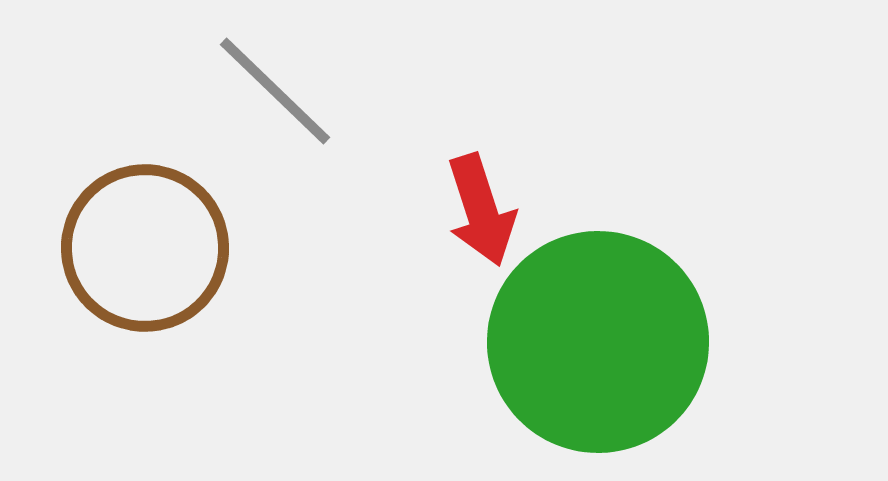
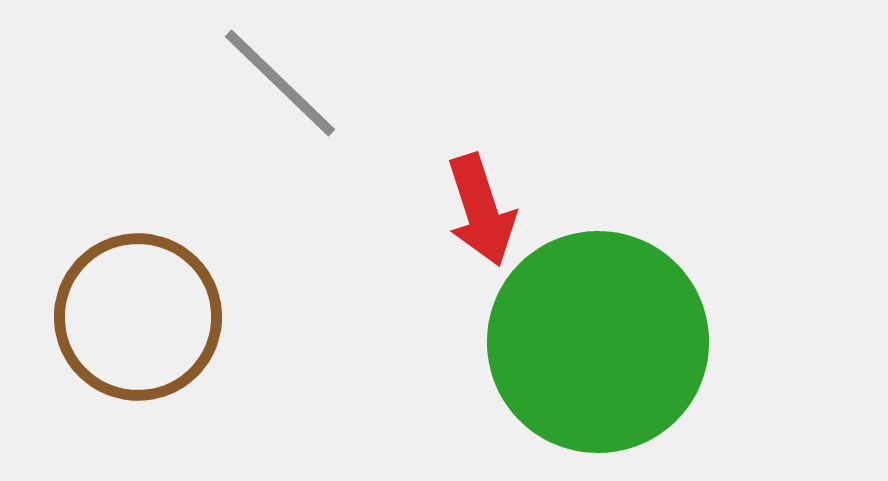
gray line: moved 5 px right, 8 px up
brown circle: moved 7 px left, 69 px down
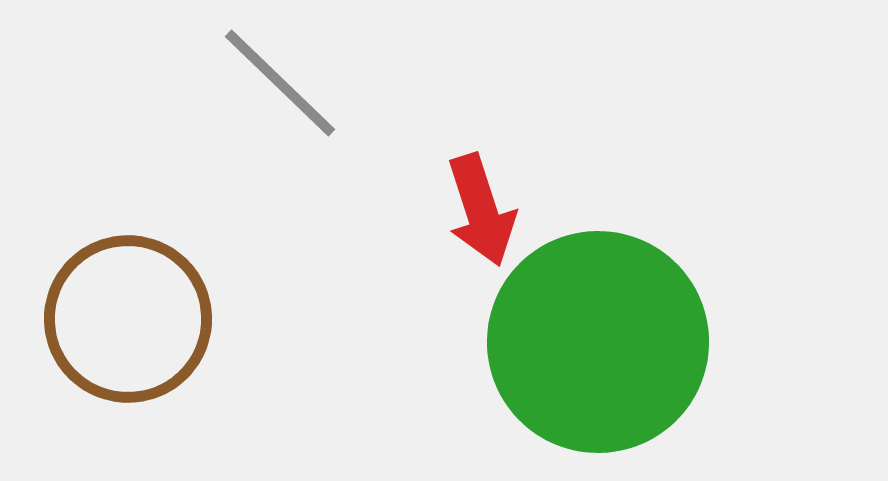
brown circle: moved 10 px left, 2 px down
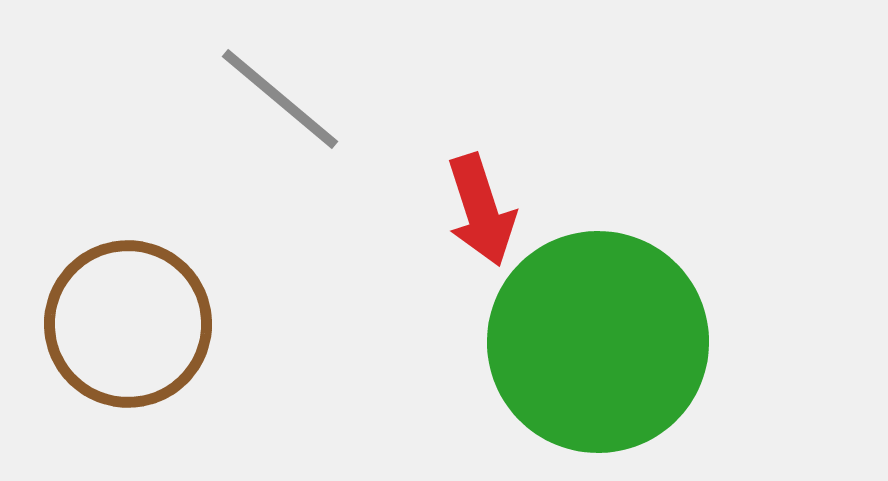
gray line: moved 16 px down; rotated 4 degrees counterclockwise
brown circle: moved 5 px down
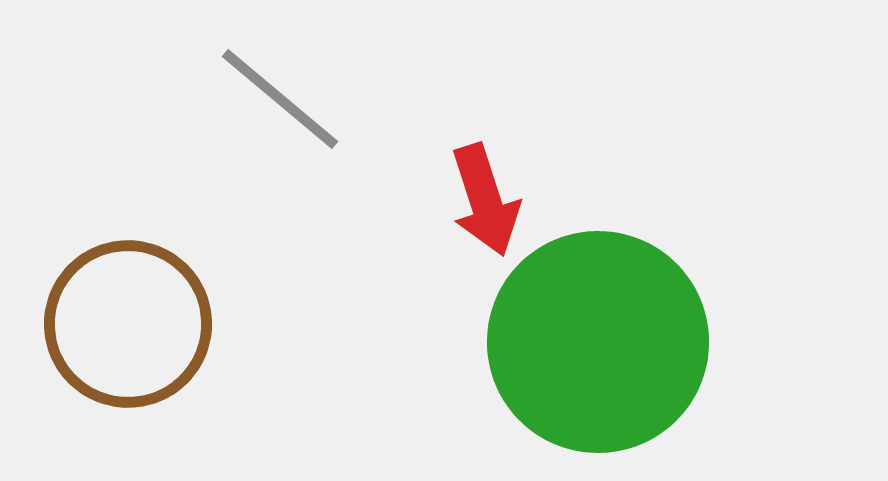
red arrow: moved 4 px right, 10 px up
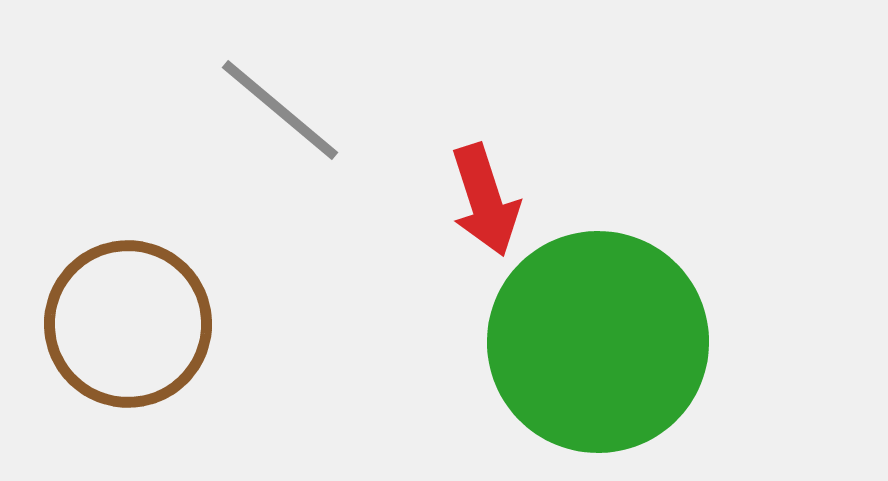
gray line: moved 11 px down
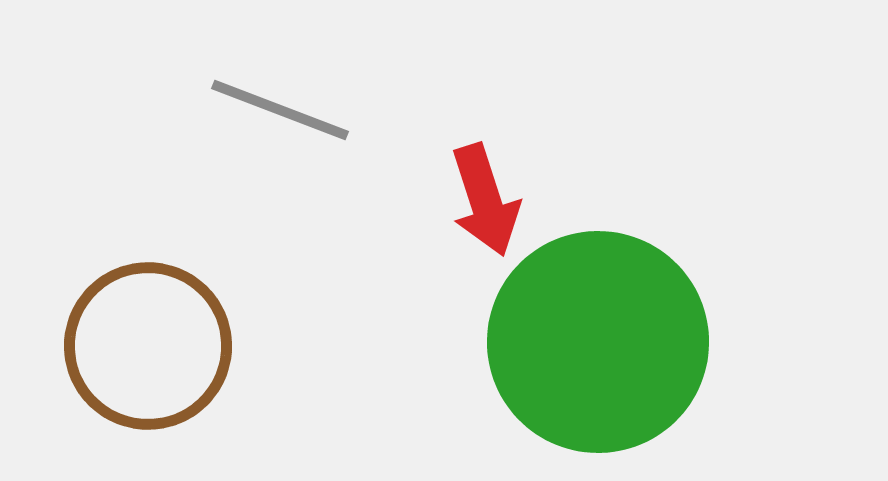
gray line: rotated 19 degrees counterclockwise
brown circle: moved 20 px right, 22 px down
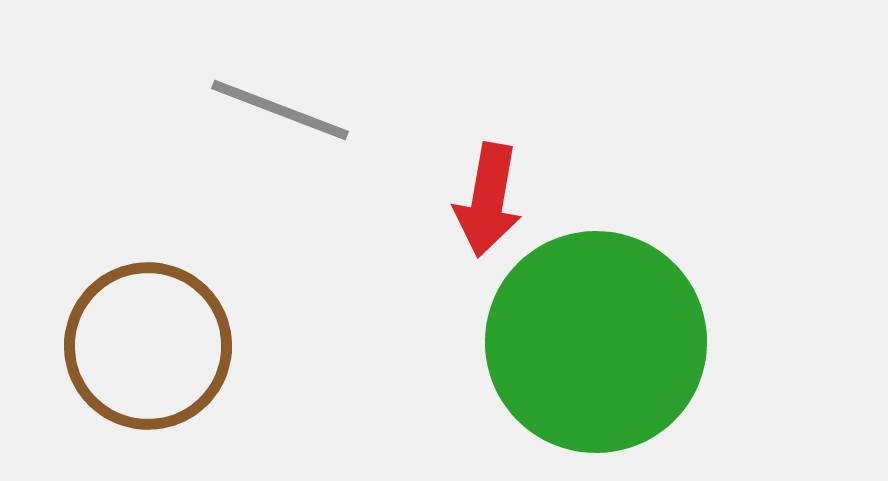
red arrow: moved 3 px right; rotated 28 degrees clockwise
green circle: moved 2 px left
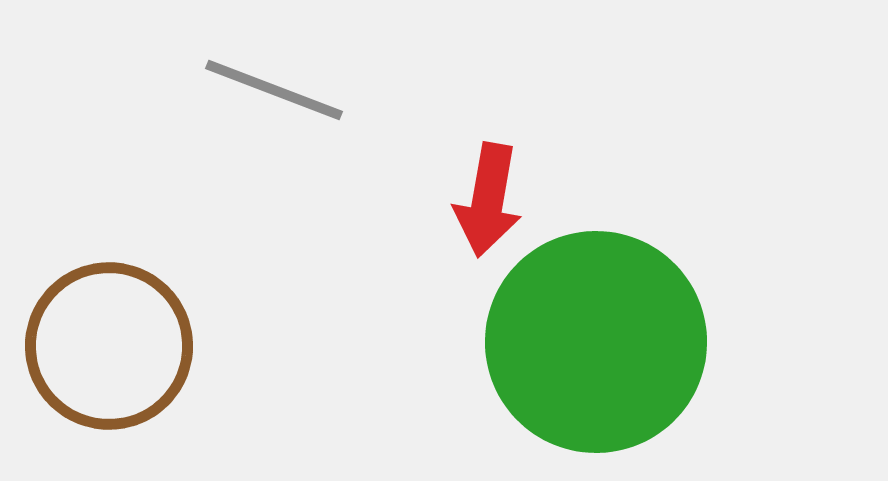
gray line: moved 6 px left, 20 px up
brown circle: moved 39 px left
